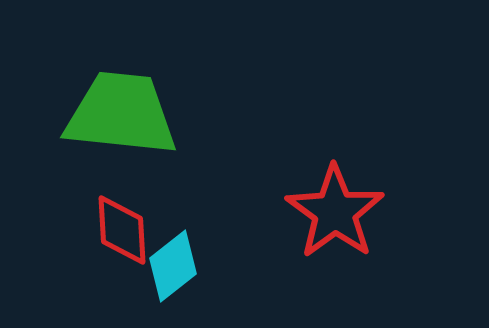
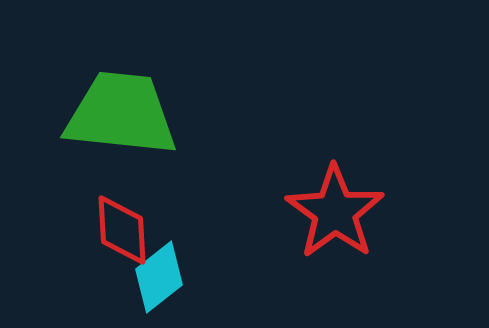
cyan diamond: moved 14 px left, 11 px down
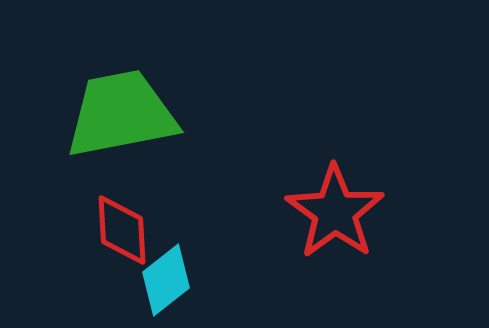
green trapezoid: rotated 17 degrees counterclockwise
cyan diamond: moved 7 px right, 3 px down
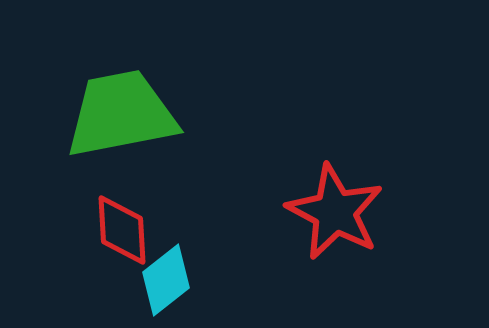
red star: rotated 8 degrees counterclockwise
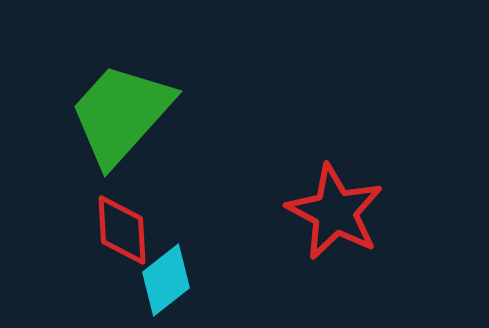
green trapezoid: rotated 37 degrees counterclockwise
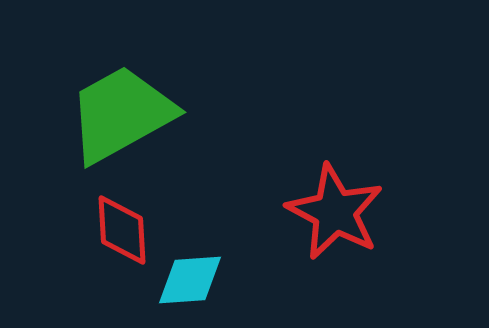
green trapezoid: rotated 19 degrees clockwise
cyan diamond: moved 24 px right; rotated 34 degrees clockwise
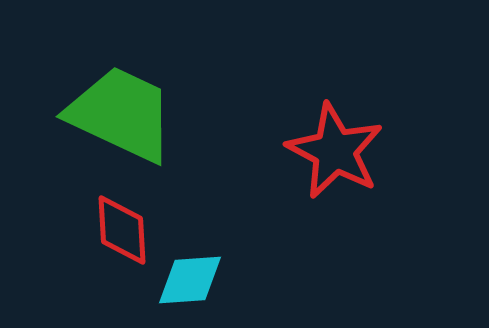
green trapezoid: rotated 54 degrees clockwise
red star: moved 61 px up
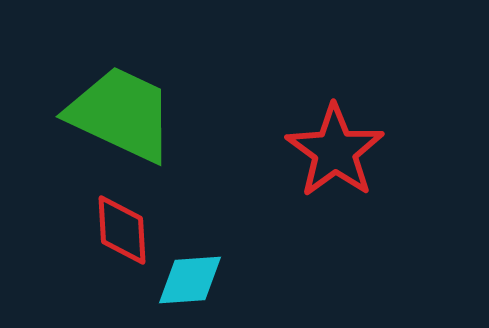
red star: rotated 8 degrees clockwise
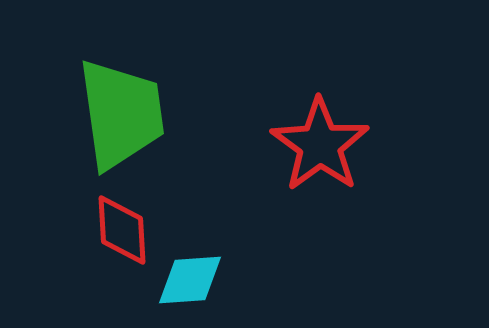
green trapezoid: rotated 57 degrees clockwise
red star: moved 15 px left, 6 px up
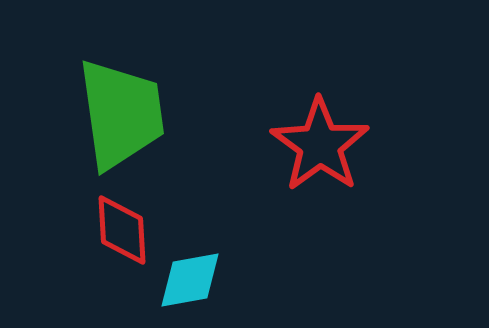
cyan diamond: rotated 6 degrees counterclockwise
